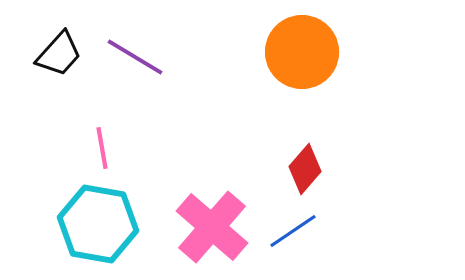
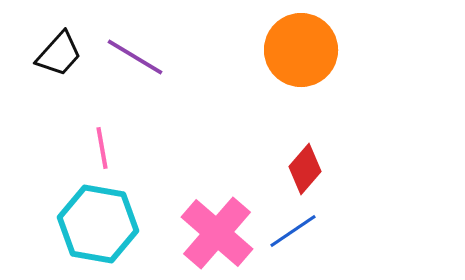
orange circle: moved 1 px left, 2 px up
pink cross: moved 5 px right, 6 px down
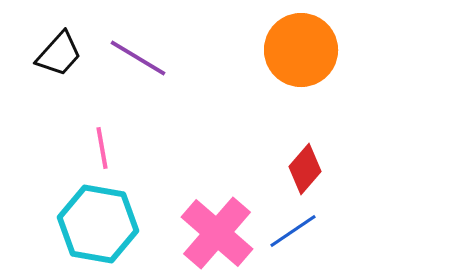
purple line: moved 3 px right, 1 px down
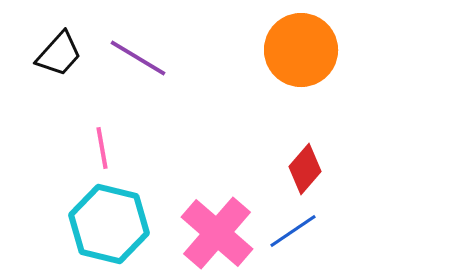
cyan hexagon: moved 11 px right; rotated 4 degrees clockwise
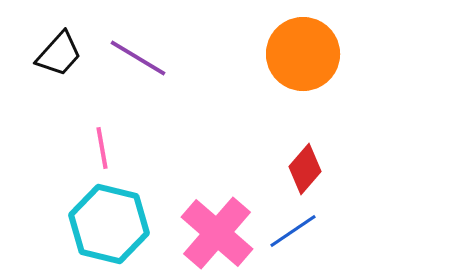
orange circle: moved 2 px right, 4 px down
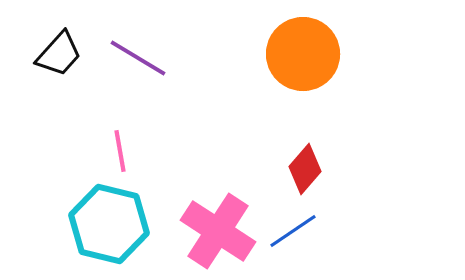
pink line: moved 18 px right, 3 px down
pink cross: moved 1 px right, 2 px up; rotated 8 degrees counterclockwise
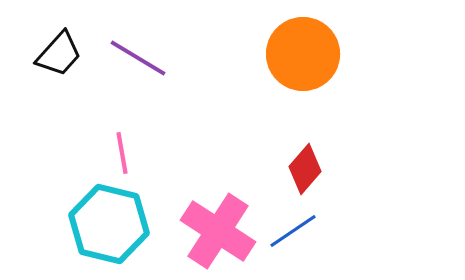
pink line: moved 2 px right, 2 px down
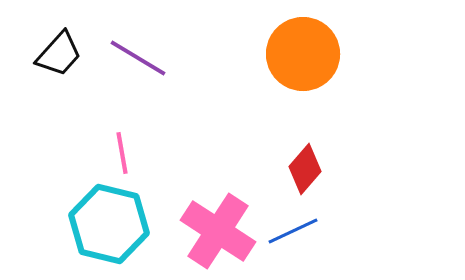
blue line: rotated 9 degrees clockwise
